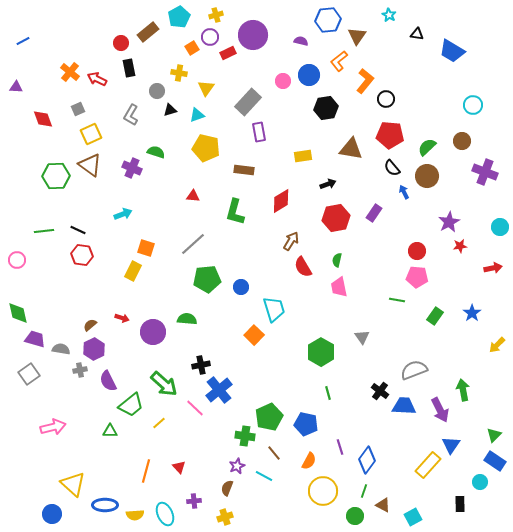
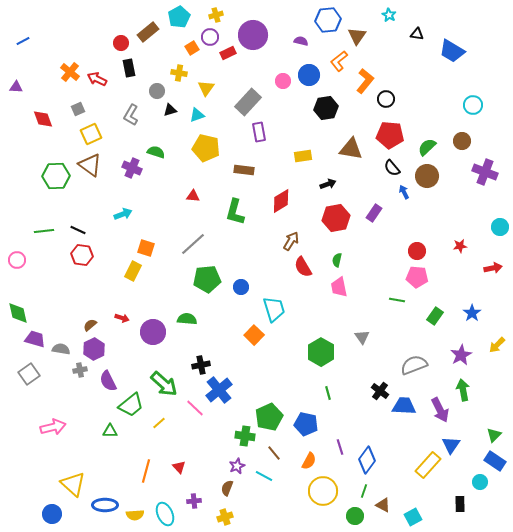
purple star at (449, 222): moved 12 px right, 133 px down
gray semicircle at (414, 370): moved 5 px up
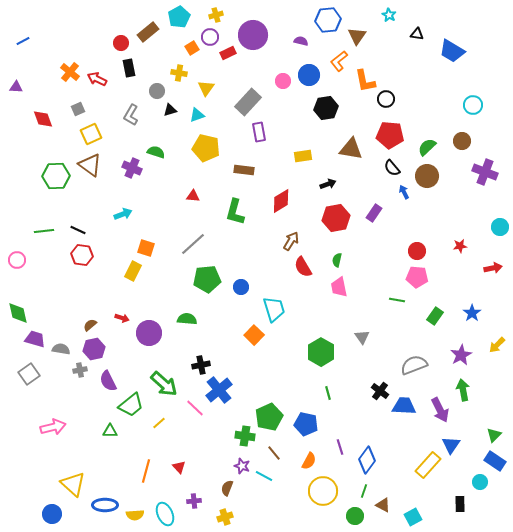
orange L-shape at (365, 81): rotated 130 degrees clockwise
purple circle at (153, 332): moved 4 px left, 1 px down
purple hexagon at (94, 349): rotated 15 degrees clockwise
purple star at (237, 466): moved 5 px right; rotated 28 degrees counterclockwise
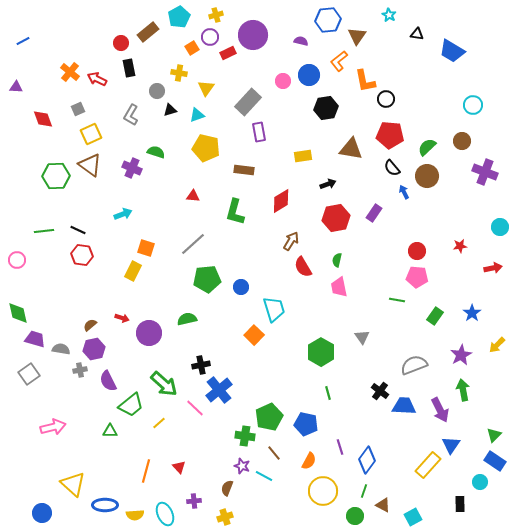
green semicircle at (187, 319): rotated 18 degrees counterclockwise
blue circle at (52, 514): moved 10 px left, 1 px up
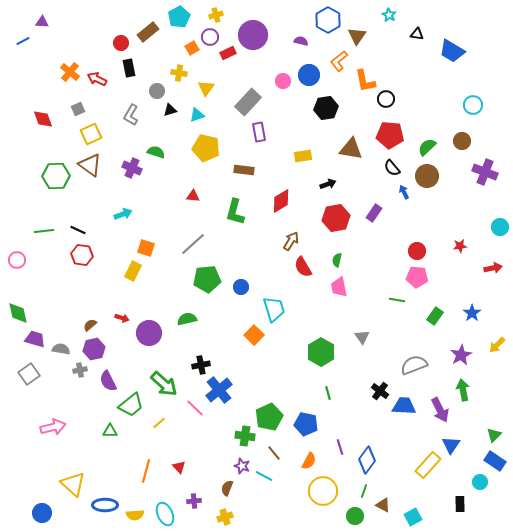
blue hexagon at (328, 20): rotated 25 degrees counterclockwise
purple triangle at (16, 87): moved 26 px right, 65 px up
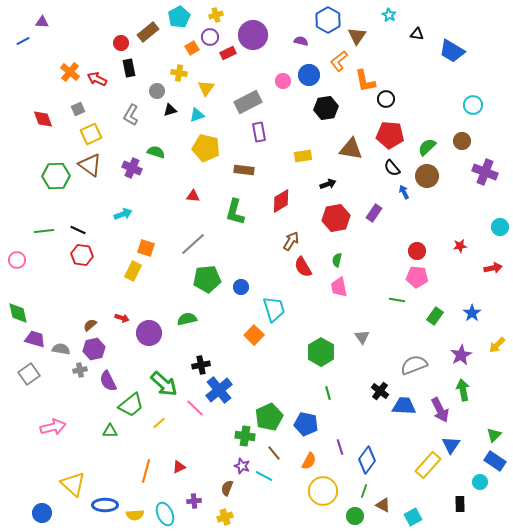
gray rectangle at (248, 102): rotated 20 degrees clockwise
red triangle at (179, 467): rotated 48 degrees clockwise
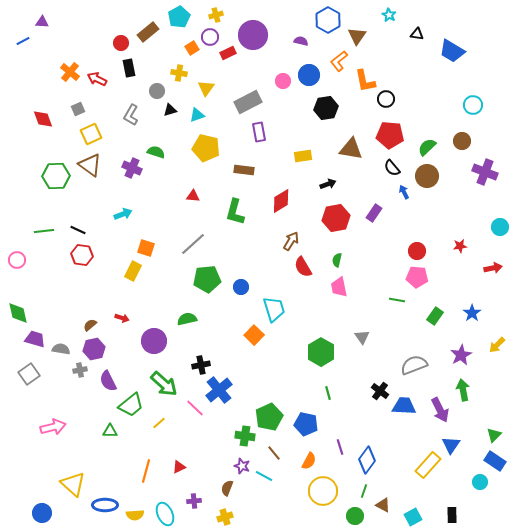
purple circle at (149, 333): moved 5 px right, 8 px down
black rectangle at (460, 504): moved 8 px left, 11 px down
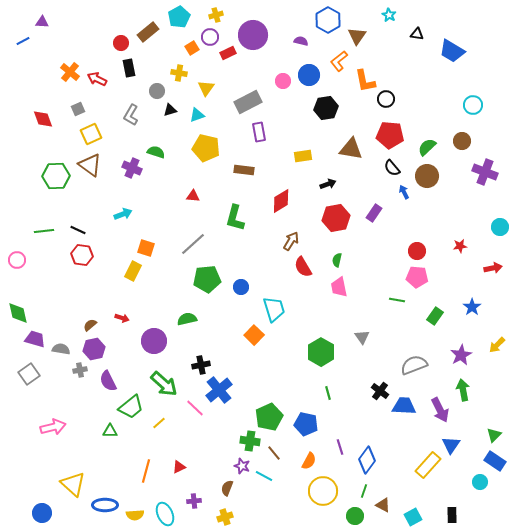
green L-shape at (235, 212): moved 6 px down
blue star at (472, 313): moved 6 px up
green trapezoid at (131, 405): moved 2 px down
green cross at (245, 436): moved 5 px right, 5 px down
